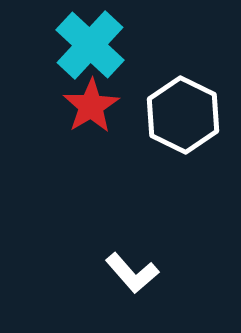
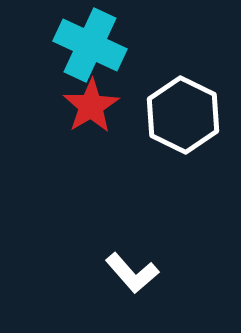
cyan cross: rotated 18 degrees counterclockwise
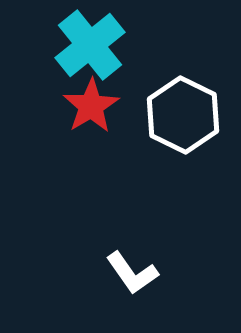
cyan cross: rotated 26 degrees clockwise
white L-shape: rotated 6 degrees clockwise
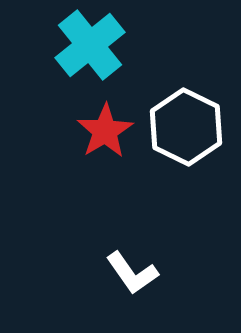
red star: moved 14 px right, 25 px down
white hexagon: moved 3 px right, 12 px down
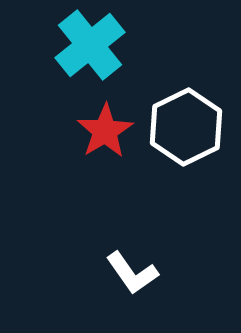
white hexagon: rotated 8 degrees clockwise
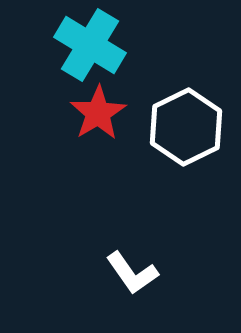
cyan cross: rotated 20 degrees counterclockwise
red star: moved 7 px left, 18 px up
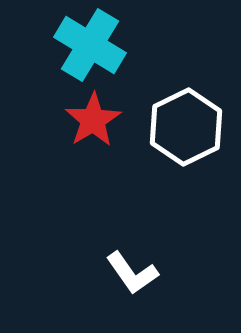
red star: moved 5 px left, 7 px down
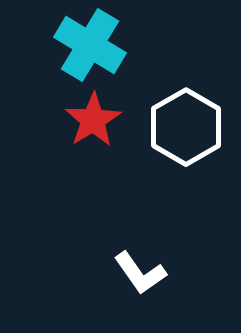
white hexagon: rotated 4 degrees counterclockwise
white L-shape: moved 8 px right
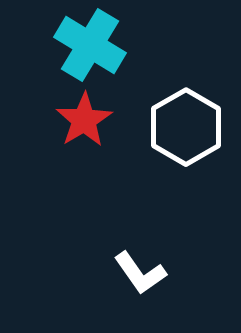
red star: moved 9 px left
